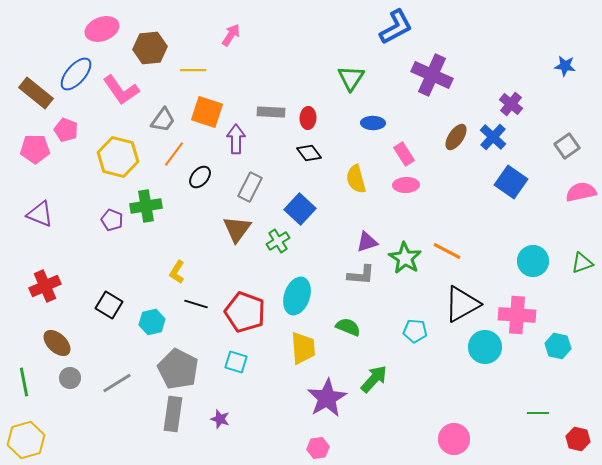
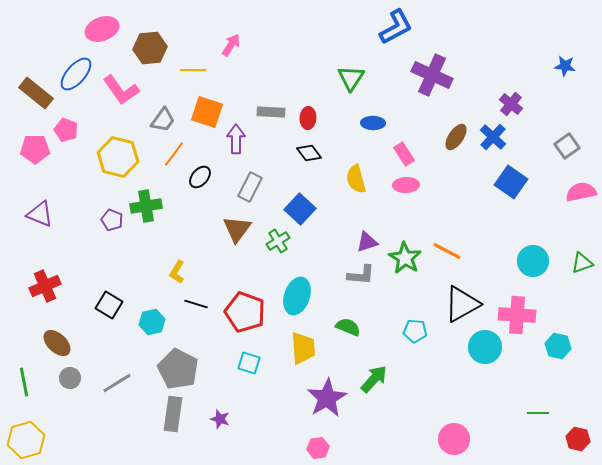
pink arrow at (231, 35): moved 10 px down
cyan square at (236, 362): moved 13 px right, 1 px down
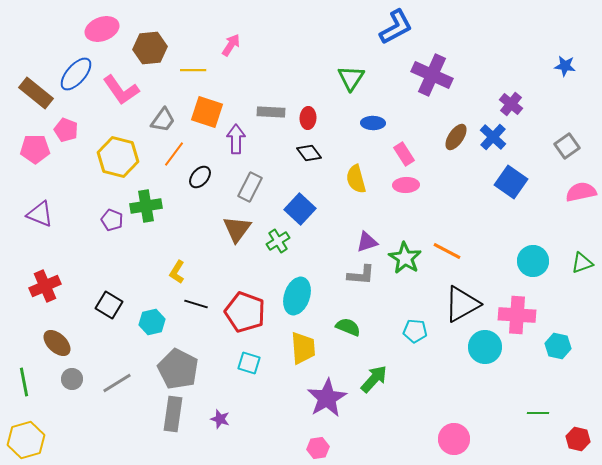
gray circle at (70, 378): moved 2 px right, 1 px down
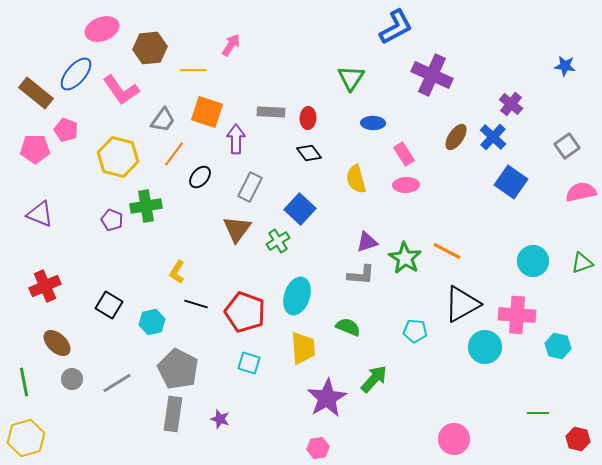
yellow hexagon at (26, 440): moved 2 px up
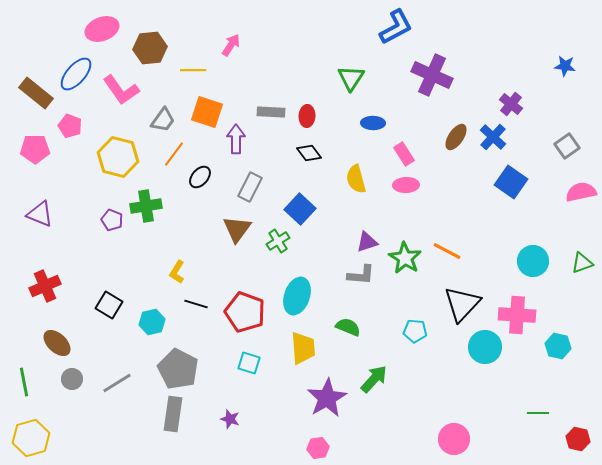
red ellipse at (308, 118): moved 1 px left, 2 px up
pink pentagon at (66, 130): moved 4 px right, 4 px up
black triangle at (462, 304): rotated 18 degrees counterclockwise
purple star at (220, 419): moved 10 px right
yellow hexagon at (26, 438): moved 5 px right
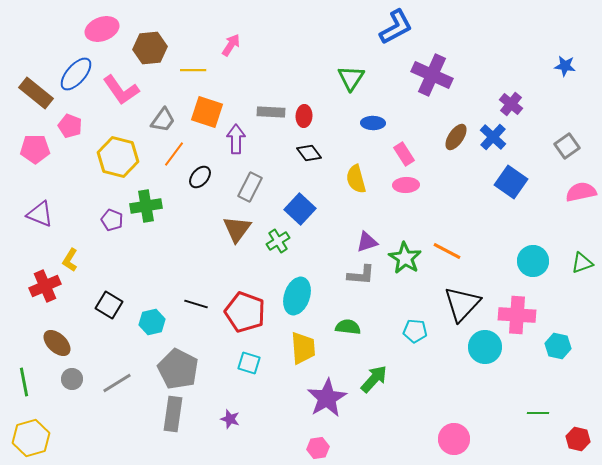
red ellipse at (307, 116): moved 3 px left
yellow L-shape at (177, 272): moved 107 px left, 12 px up
green semicircle at (348, 327): rotated 15 degrees counterclockwise
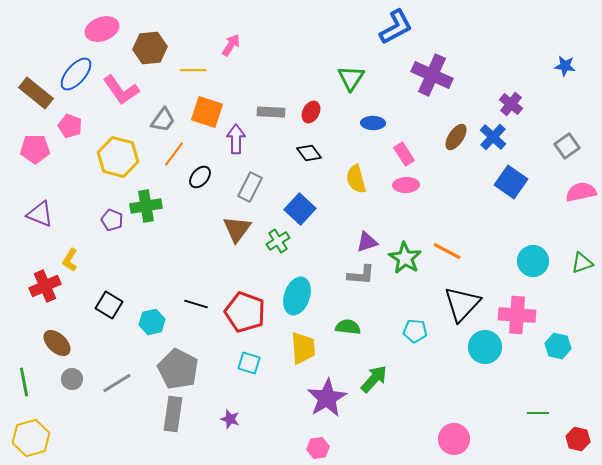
red ellipse at (304, 116): moved 7 px right, 4 px up; rotated 25 degrees clockwise
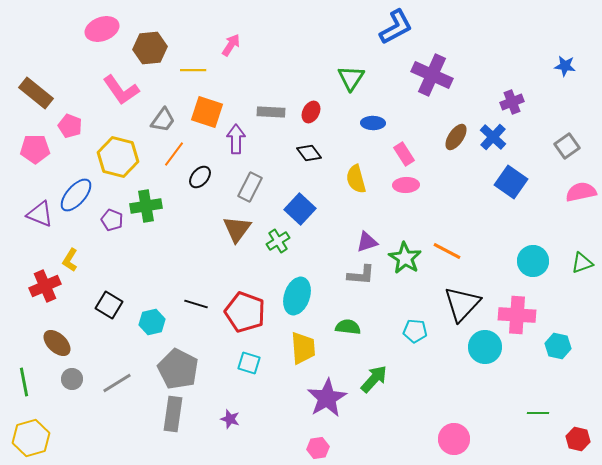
blue ellipse at (76, 74): moved 121 px down
purple cross at (511, 104): moved 1 px right, 2 px up; rotated 30 degrees clockwise
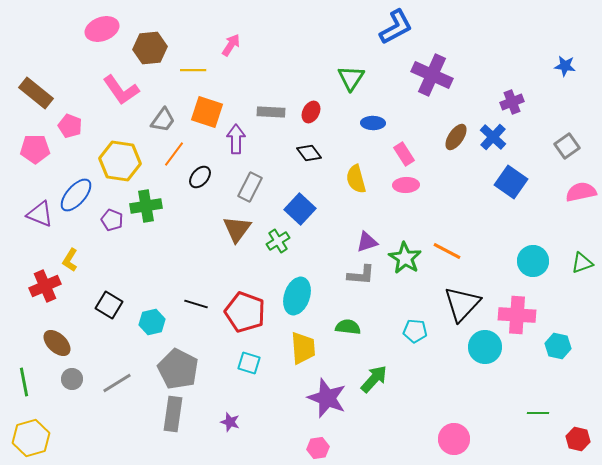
yellow hexagon at (118, 157): moved 2 px right, 4 px down; rotated 6 degrees counterclockwise
purple star at (327, 398): rotated 21 degrees counterclockwise
purple star at (230, 419): moved 3 px down
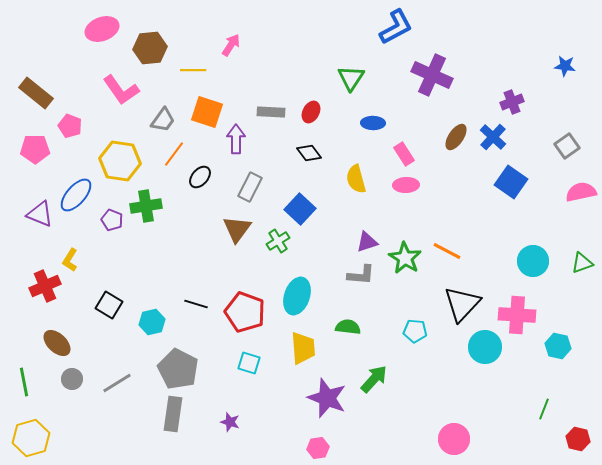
green line at (538, 413): moved 6 px right, 4 px up; rotated 70 degrees counterclockwise
